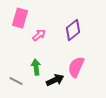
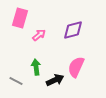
purple diamond: rotated 25 degrees clockwise
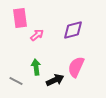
pink rectangle: rotated 24 degrees counterclockwise
pink arrow: moved 2 px left
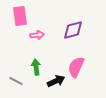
pink rectangle: moved 2 px up
pink arrow: rotated 32 degrees clockwise
black arrow: moved 1 px right, 1 px down
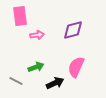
green arrow: rotated 77 degrees clockwise
black arrow: moved 1 px left, 2 px down
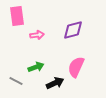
pink rectangle: moved 3 px left
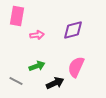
pink rectangle: rotated 18 degrees clockwise
green arrow: moved 1 px right, 1 px up
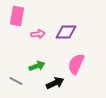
purple diamond: moved 7 px left, 2 px down; rotated 15 degrees clockwise
pink arrow: moved 1 px right, 1 px up
pink semicircle: moved 3 px up
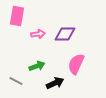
purple diamond: moved 1 px left, 2 px down
